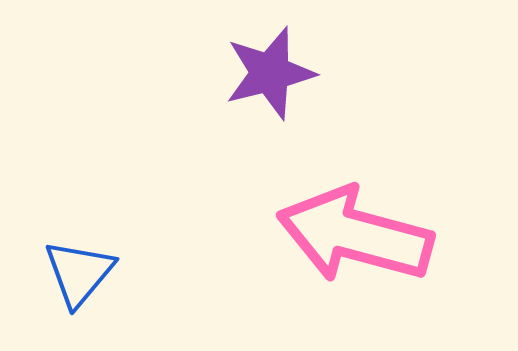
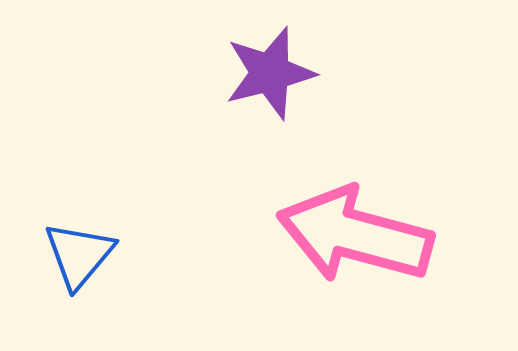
blue triangle: moved 18 px up
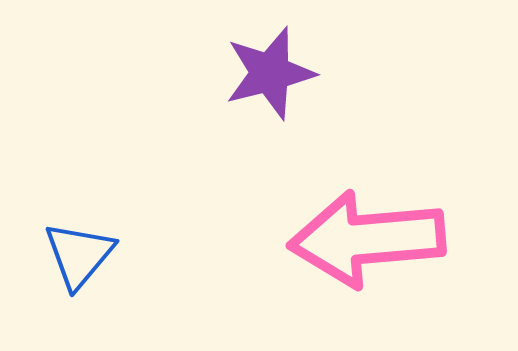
pink arrow: moved 12 px right, 4 px down; rotated 20 degrees counterclockwise
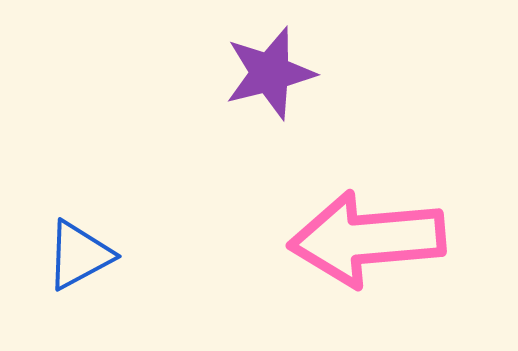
blue triangle: rotated 22 degrees clockwise
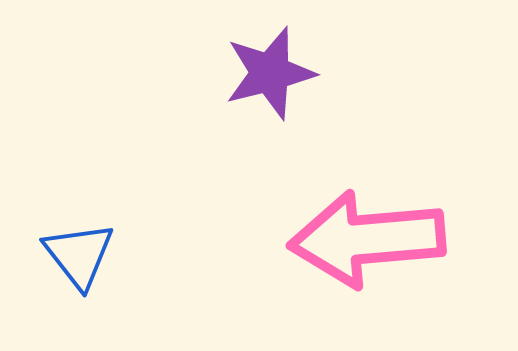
blue triangle: rotated 40 degrees counterclockwise
